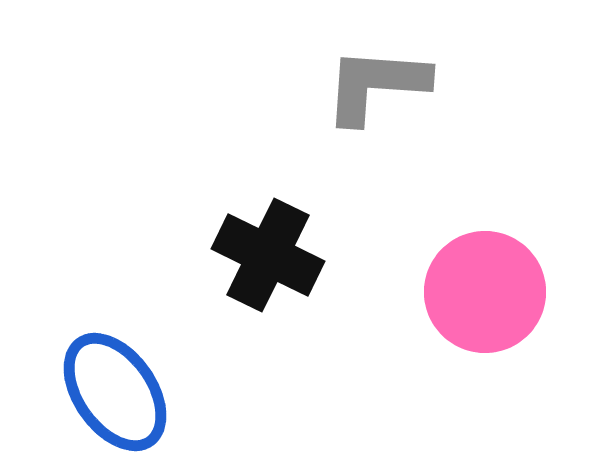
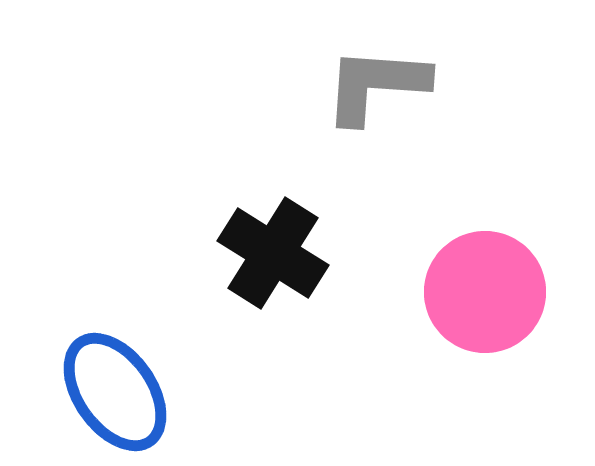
black cross: moved 5 px right, 2 px up; rotated 6 degrees clockwise
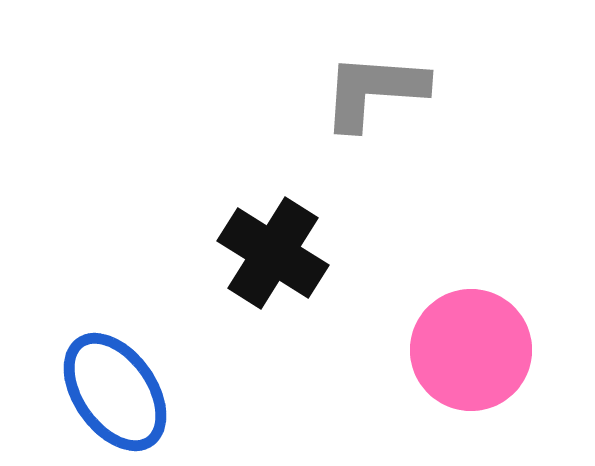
gray L-shape: moved 2 px left, 6 px down
pink circle: moved 14 px left, 58 px down
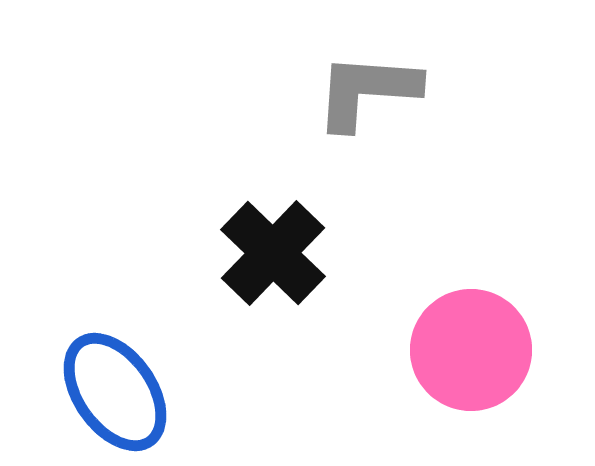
gray L-shape: moved 7 px left
black cross: rotated 12 degrees clockwise
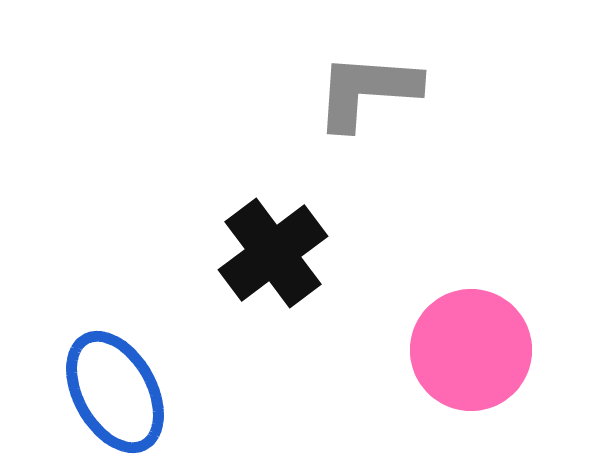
black cross: rotated 9 degrees clockwise
blue ellipse: rotated 6 degrees clockwise
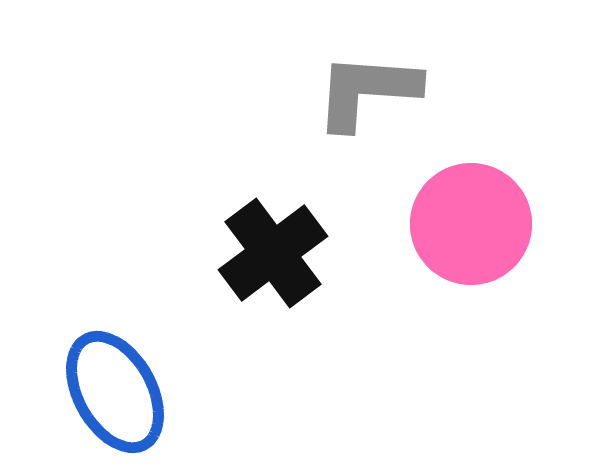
pink circle: moved 126 px up
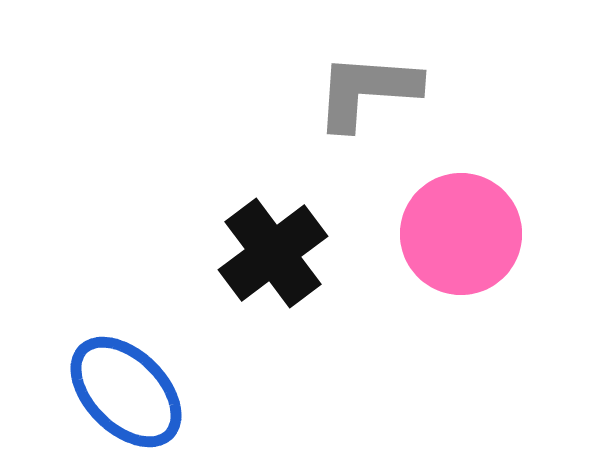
pink circle: moved 10 px left, 10 px down
blue ellipse: moved 11 px right; rotated 16 degrees counterclockwise
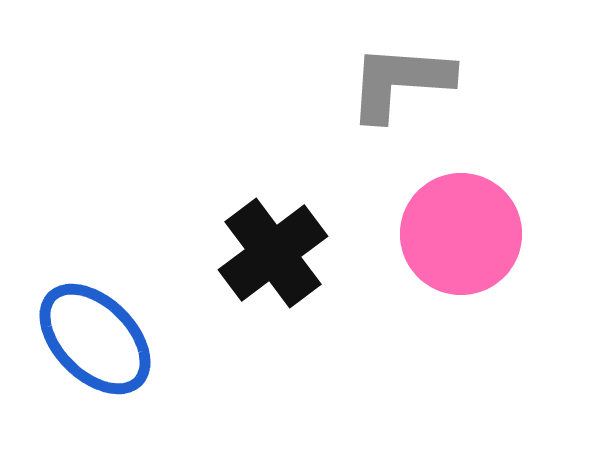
gray L-shape: moved 33 px right, 9 px up
blue ellipse: moved 31 px left, 53 px up
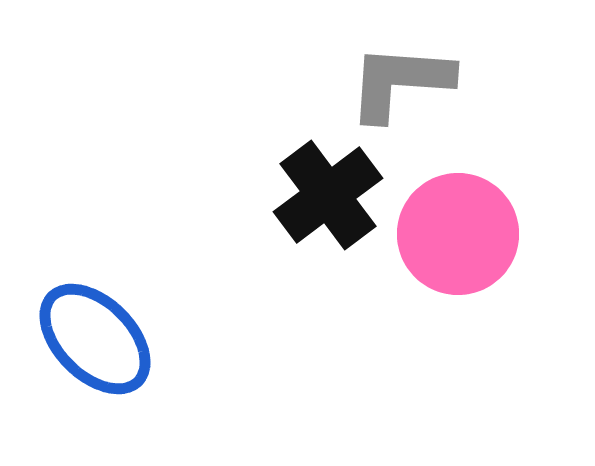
pink circle: moved 3 px left
black cross: moved 55 px right, 58 px up
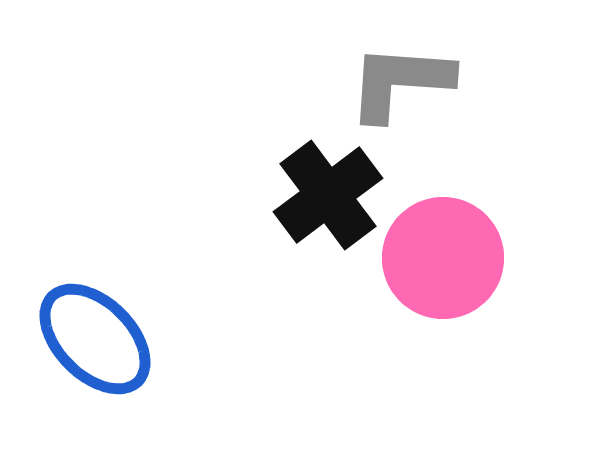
pink circle: moved 15 px left, 24 px down
